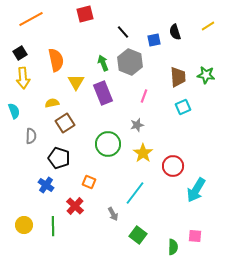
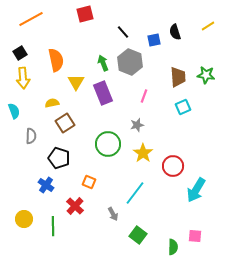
yellow circle: moved 6 px up
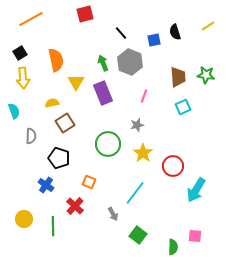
black line: moved 2 px left, 1 px down
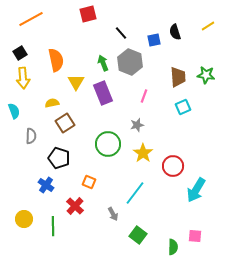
red square: moved 3 px right
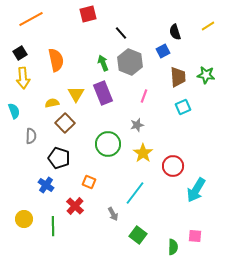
blue square: moved 9 px right, 11 px down; rotated 16 degrees counterclockwise
yellow triangle: moved 12 px down
brown square: rotated 12 degrees counterclockwise
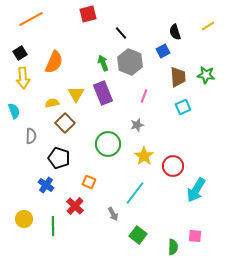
orange semicircle: moved 2 px left, 2 px down; rotated 35 degrees clockwise
yellow star: moved 1 px right, 3 px down
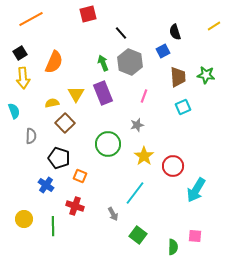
yellow line: moved 6 px right
orange square: moved 9 px left, 6 px up
red cross: rotated 24 degrees counterclockwise
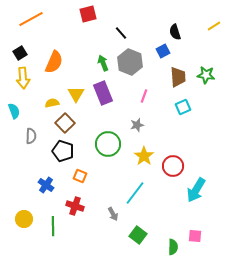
black pentagon: moved 4 px right, 7 px up
